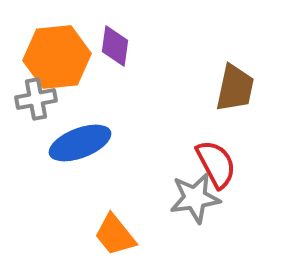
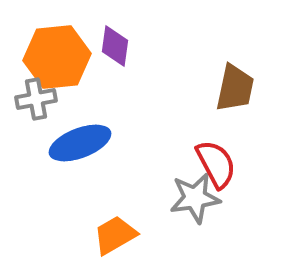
orange trapezoid: rotated 99 degrees clockwise
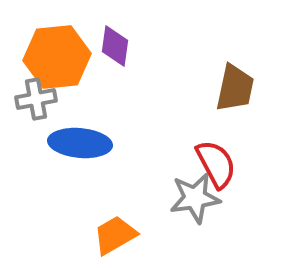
blue ellipse: rotated 26 degrees clockwise
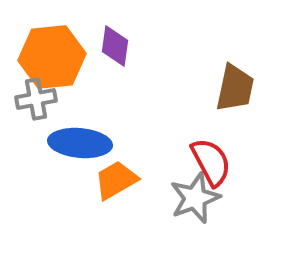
orange hexagon: moved 5 px left
red semicircle: moved 5 px left, 2 px up
gray star: rotated 12 degrees counterclockwise
orange trapezoid: moved 1 px right, 55 px up
